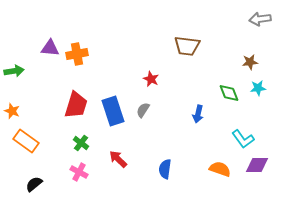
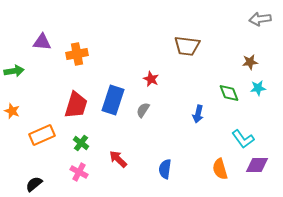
purple triangle: moved 8 px left, 6 px up
blue rectangle: moved 11 px up; rotated 36 degrees clockwise
orange rectangle: moved 16 px right, 6 px up; rotated 60 degrees counterclockwise
orange semicircle: rotated 125 degrees counterclockwise
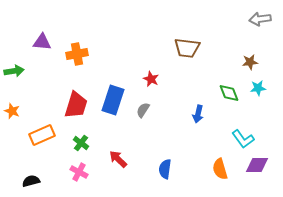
brown trapezoid: moved 2 px down
black semicircle: moved 3 px left, 3 px up; rotated 24 degrees clockwise
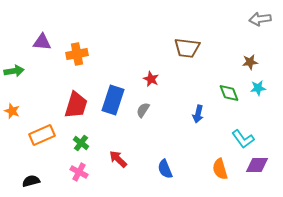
blue semicircle: rotated 30 degrees counterclockwise
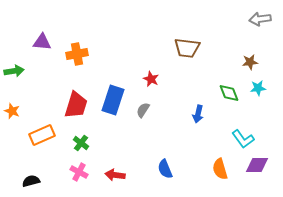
red arrow: moved 3 px left, 16 px down; rotated 36 degrees counterclockwise
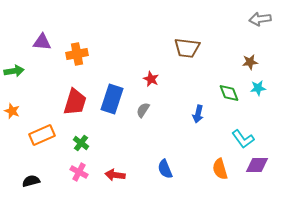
blue rectangle: moved 1 px left, 1 px up
red trapezoid: moved 1 px left, 3 px up
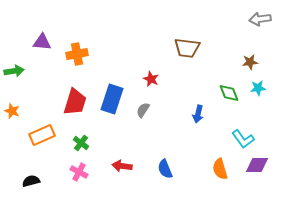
red arrow: moved 7 px right, 9 px up
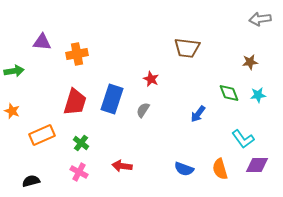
cyan star: moved 7 px down
blue arrow: rotated 24 degrees clockwise
blue semicircle: moved 19 px right; rotated 48 degrees counterclockwise
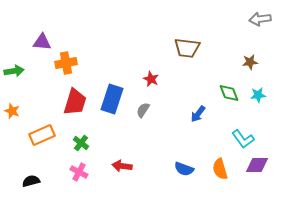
orange cross: moved 11 px left, 9 px down
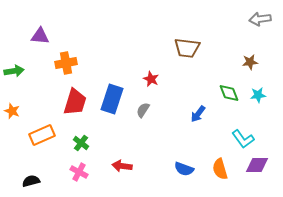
purple triangle: moved 2 px left, 6 px up
